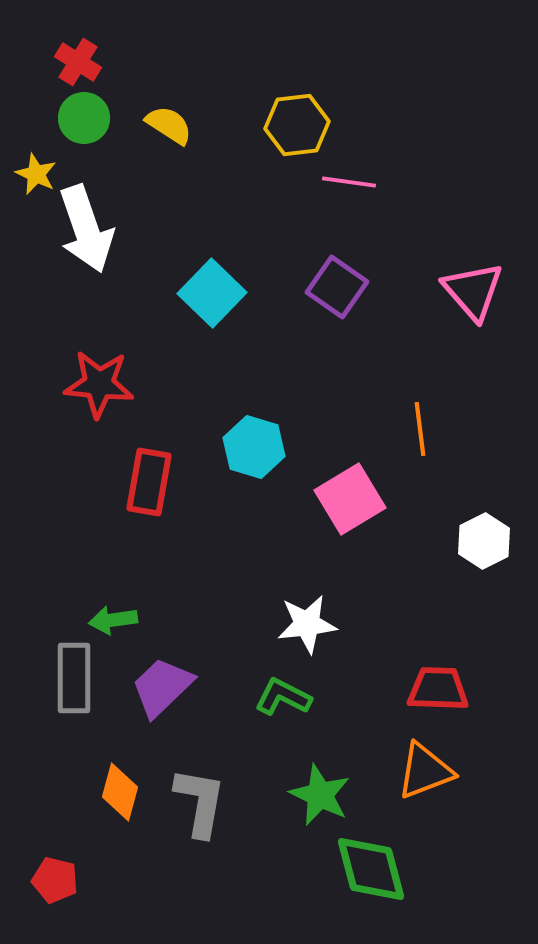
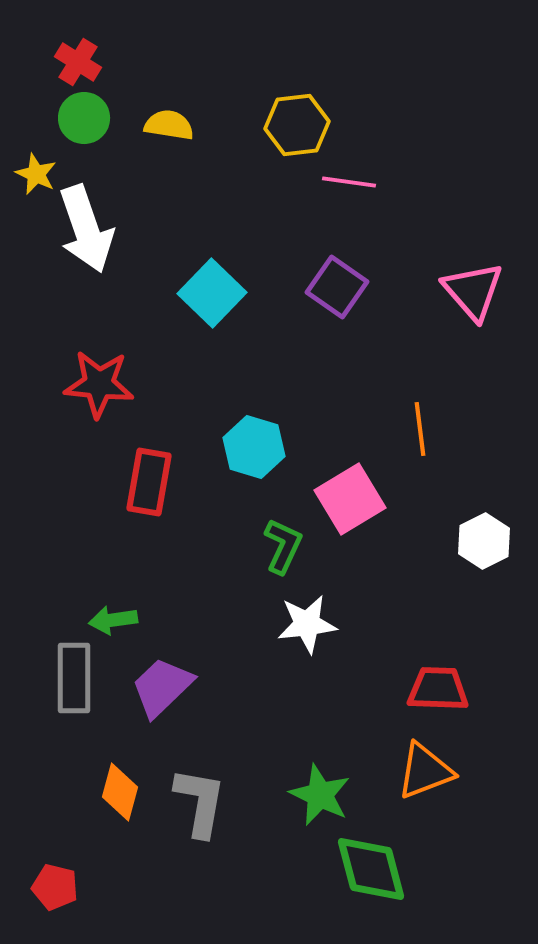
yellow semicircle: rotated 24 degrees counterclockwise
green L-shape: moved 151 px up; rotated 88 degrees clockwise
red pentagon: moved 7 px down
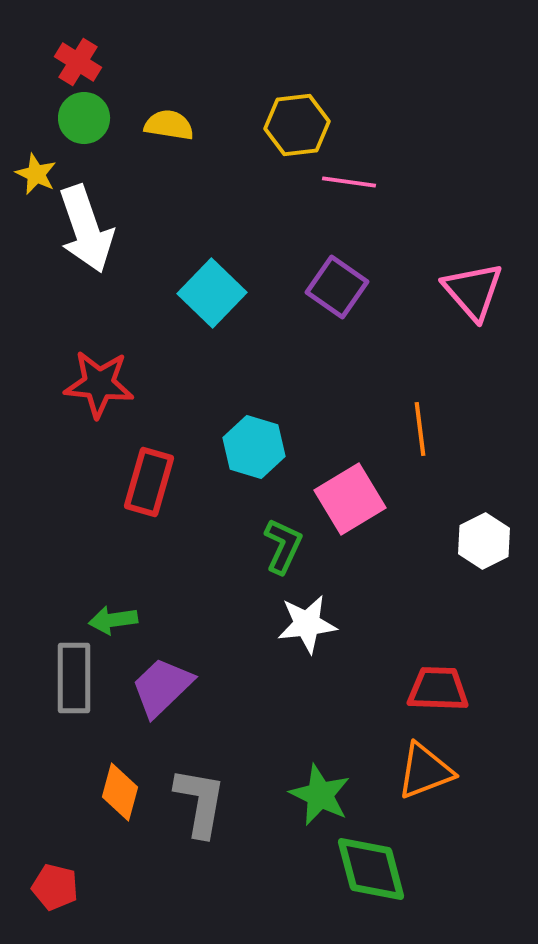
red rectangle: rotated 6 degrees clockwise
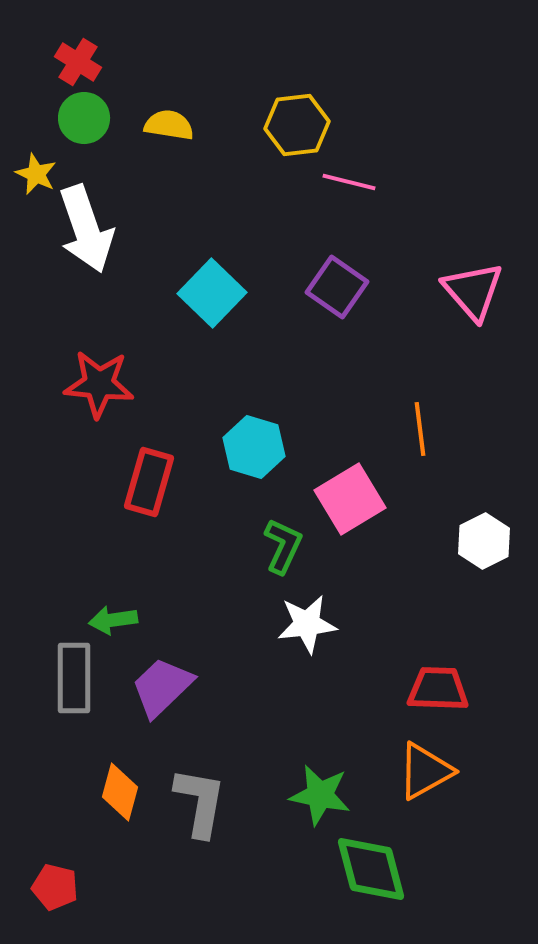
pink line: rotated 6 degrees clockwise
orange triangle: rotated 8 degrees counterclockwise
green star: rotated 14 degrees counterclockwise
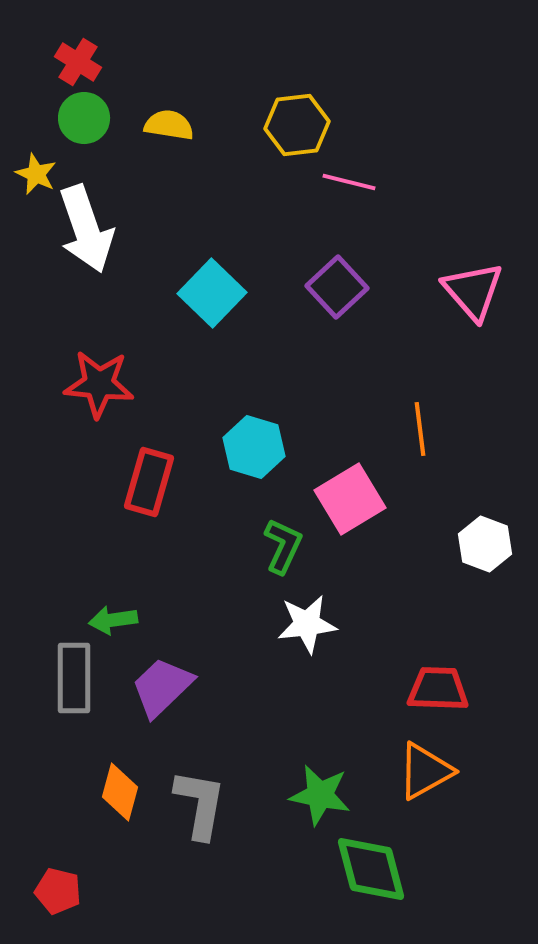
purple square: rotated 12 degrees clockwise
white hexagon: moved 1 px right, 3 px down; rotated 12 degrees counterclockwise
gray L-shape: moved 2 px down
red pentagon: moved 3 px right, 4 px down
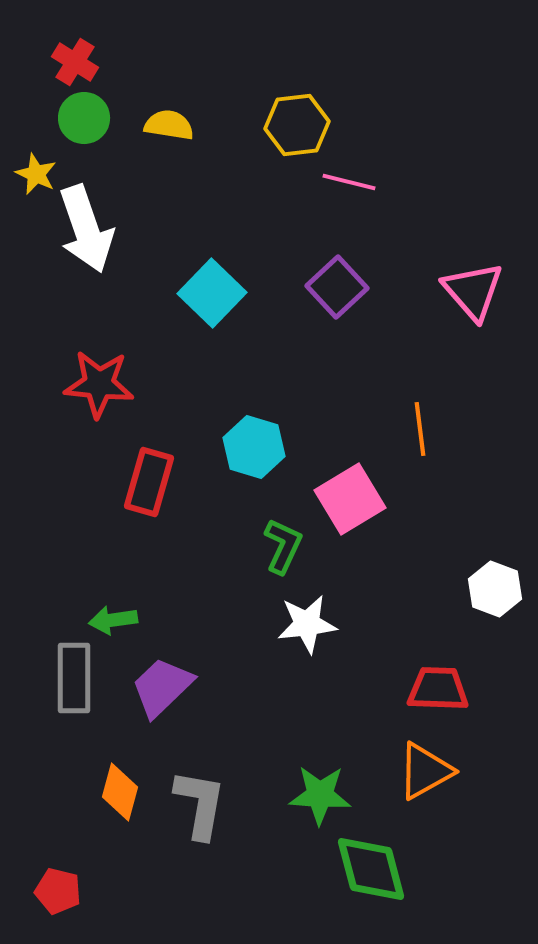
red cross: moved 3 px left
white hexagon: moved 10 px right, 45 px down
green star: rotated 8 degrees counterclockwise
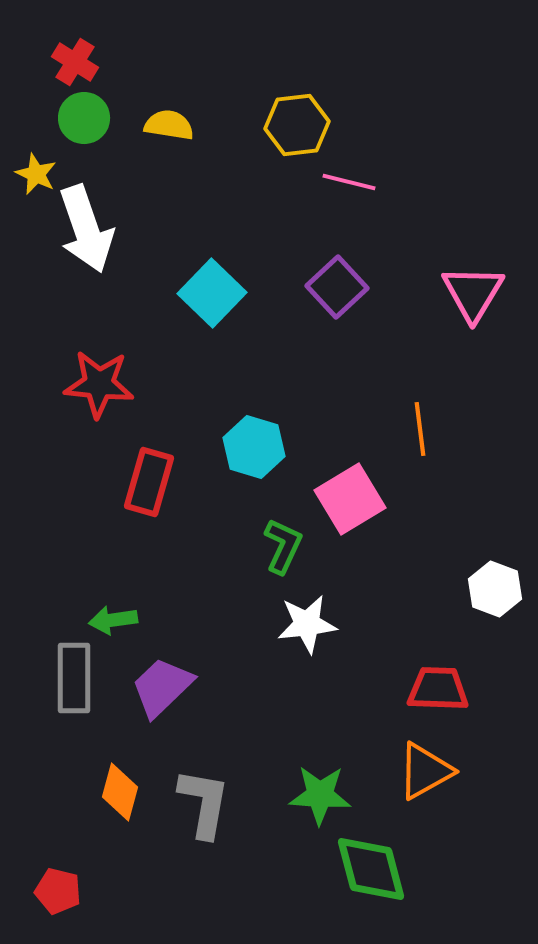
pink triangle: moved 2 px down; rotated 12 degrees clockwise
gray L-shape: moved 4 px right, 1 px up
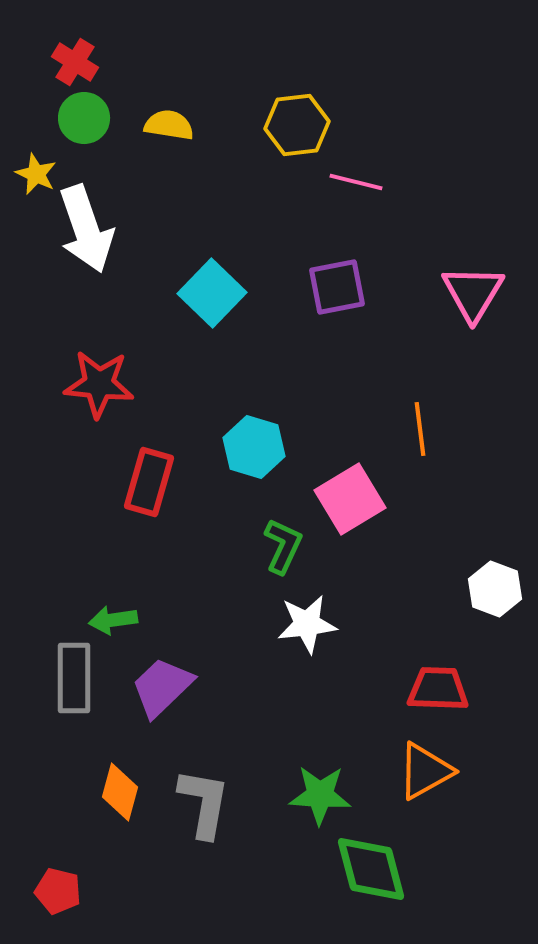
pink line: moved 7 px right
purple square: rotated 32 degrees clockwise
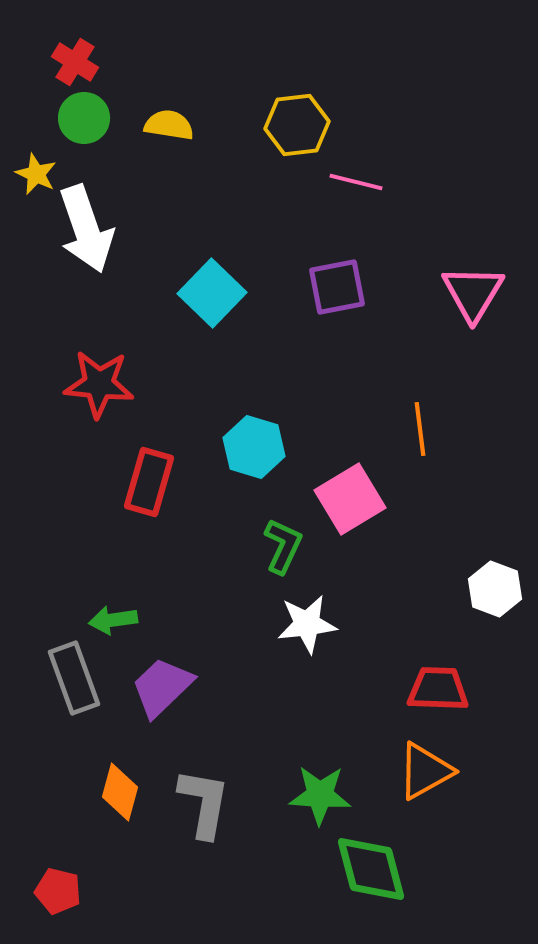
gray rectangle: rotated 20 degrees counterclockwise
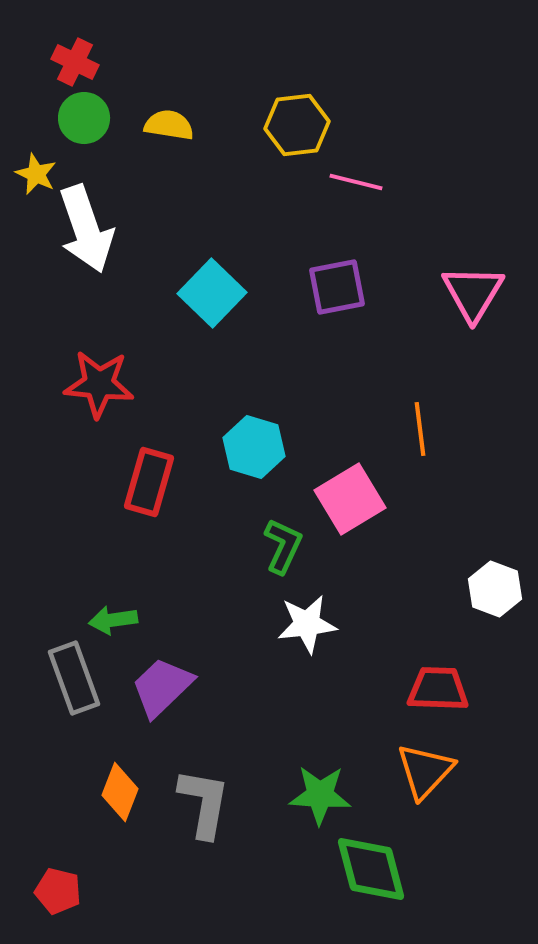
red cross: rotated 6 degrees counterclockwise
orange triangle: rotated 18 degrees counterclockwise
orange diamond: rotated 6 degrees clockwise
